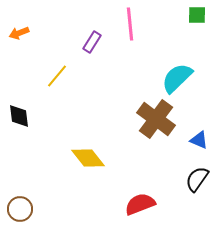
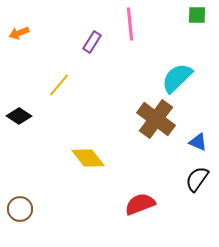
yellow line: moved 2 px right, 9 px down
black diamond: rotated 50 degrees counterclockwise
blue triangle: moved 1 px left, 2 px down
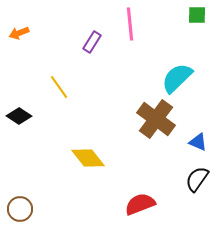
yellow line: moved 2 px down; rotated 75 degrees counterclockwise
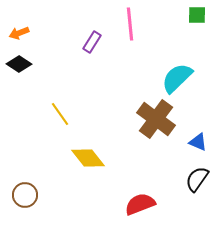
yellow line: moved 1 px right, 27 px down
black diamond: moved 52 px up
brown circle: moved 5 px right, 14 px up
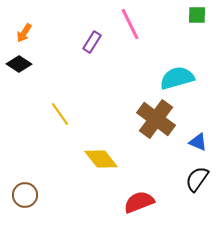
pink line: rotated 20 degrees counterclockwise
orange arrow: moved 5 px right; rotated 36 degrees counterclockwise
cyan semicircle: rotated 28 degrees clockwise
yellow diamond: moved 13 px right, 1 px down
red semicircle: moved 1 px left, 2 px up
